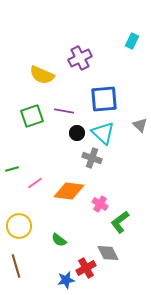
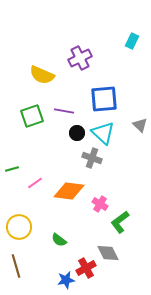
yellow circle: moved 1 px down
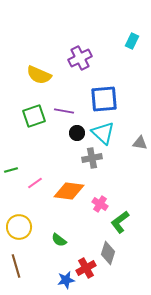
yellow semicircle: moved 3 px left
green square: moved 2 px right
gray triangle: moved 18 px down; rotated 35 degrees counterclockwise
gray cross: rotated 30 degrees counterclockwise
green line: moved 1 px left, 1 px down
gray diamond: rotated 45 degrees clockwise
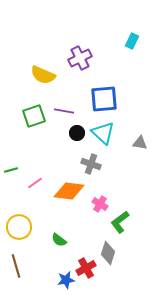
yellow semicircle: moved 4 px right
gray cross: moved 1 px left, 6 px down; rotated 30 degrees clockwise
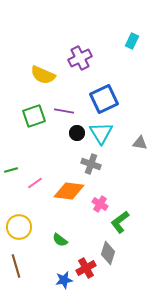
blue square: rotated 20 degrees counterclockwise
cyan triangle: moved 2 px left; rotated 15 degrees clockwise
green semicircle: moved 1 px right
blue star: moved 2 px left
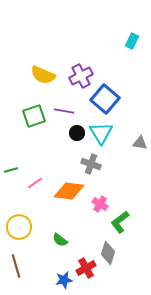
purple cross: moved 1 px right, 18 px down
blue square: moved 1 px right; rotated 24 degrees counterclockwise
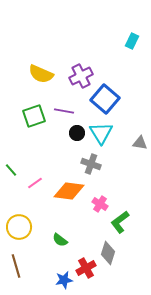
yellow semicircle: moved 2 px left, 1 px up
green line: rotated 64 degrees clockwise
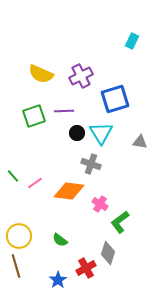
blue square: moved 10 px right; rotated 32 degrees clockwise
purple line: rotated 12 degrees counterclockwise
gray triangle: moved 1 px up
green line: moved 2 px right, 6 px down
yellow circle: moved 9 px down
blue star: moved 6 px left; rotated 24 degrees counterclockwise
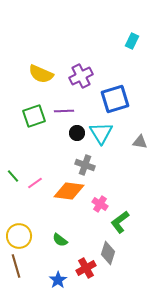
gray cross: moved 6 px left, 1 px down
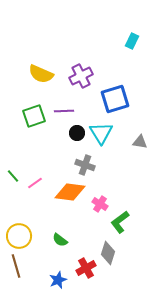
orange diamond: moved 1 px right, 1 px down
blue star: rotated 12 degrees clockwise
